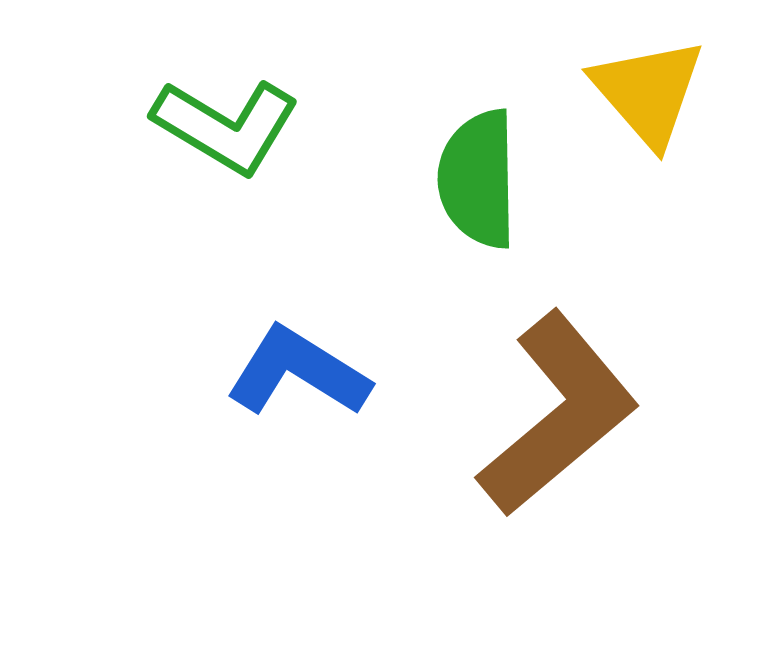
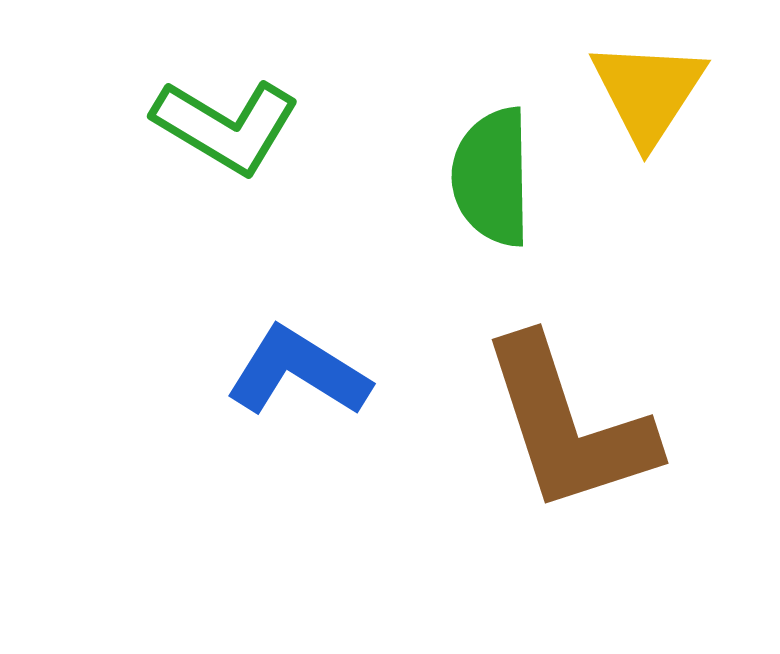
yellow triangle: rotated 14 degrees clockwise
green semicircle: moved 14 px right, 2 px up
brown L-shape: moved 10 px right, 11 px down; rotated 112 degrees clockwise
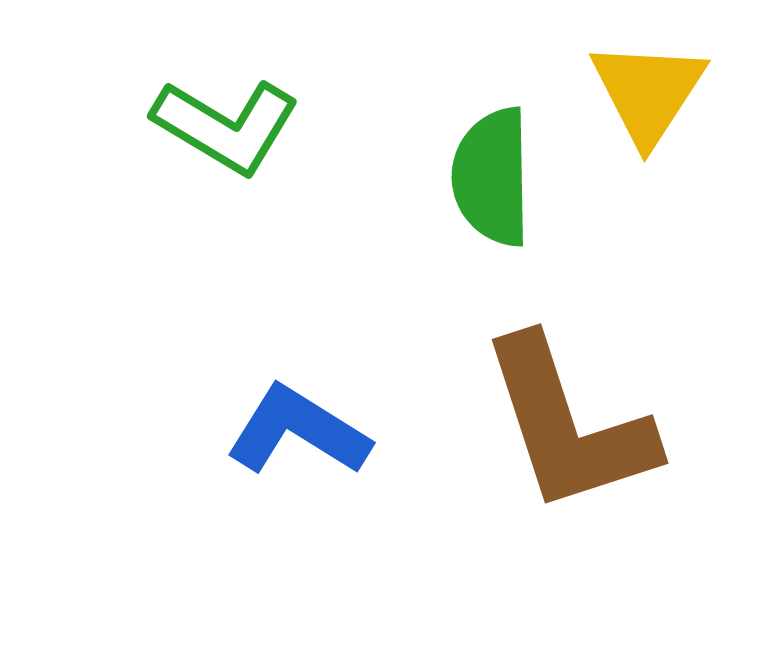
blue L-shape: moved 59 px down
